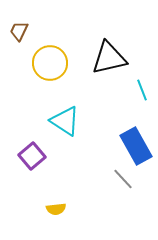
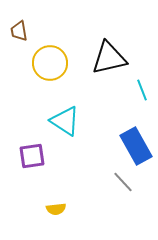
brown trapezoid: rotated 35 degrees counterclockwise
purple square: rotated 32 degrees clockwise
gray line: moved 3 px down
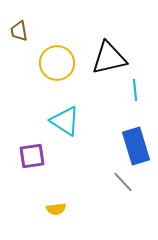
yellow circle: moved 7 px right
cyan line: moved 7 px left; rotated 15 degrees clockwise
blue rectangle: rotated 12 degrees clockwise
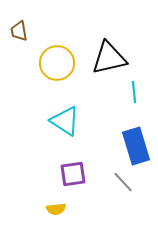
cyan line: moved 1 px left, 2 px down
purple square: moved 41 px right, 18 px down
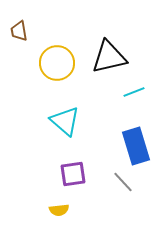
black triangle: moved 1 px up
cyan line: rotated 75 degrees clockwise
cyan triangle: rotated 8 degrees clockwise
yellow semicircle: moved 3 px right, 1 px down
